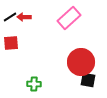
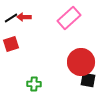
black line: moved 1 px right, 1 px down
red square: moved 1 px down; rotated 14 degrees counterclockwise
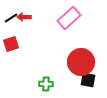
green cross: moved 12 px right
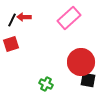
black line: moved 1 px right, 2 px down; rotated 32 degrees counterclockwise
green cross: rotated 24 degrees clockwise
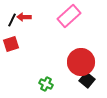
pink rectangle: moved 2 px up
black square: moved 1 px left; rotated 28 degrees clockwise
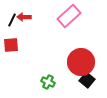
red square: moved 1 px down; rotated 14 degrees clockwise
green cross: moved 2 px right, 2 px up
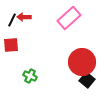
pink rectangle: moved 2 px down
red circle: moved 1 px right
green cross: moved 18 px left, 6 px up
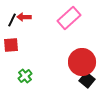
green cross: moved 5 px left; rotated 24 degrees clockwise
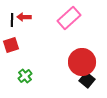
black line: rotated 24 degrees counterclockwise
red square: rotated 14 degrees counterclockwise
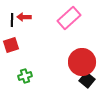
green cross: rotated 24 degrees clockwise
